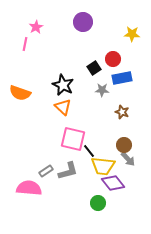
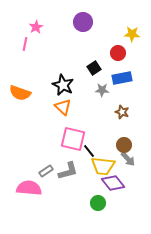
red circle: moved 5 px right, 6 px up
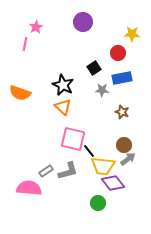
gray arrow: rotated 84 degrees counterclockwise
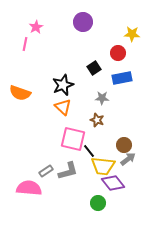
black star: rotated 25 degrees clockwise
gray star: moved 8 px down
brown star: moved 25 px left, 8 px down
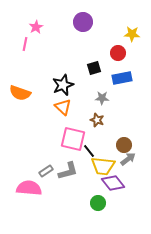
black square: rotated 16 degrees clockwise
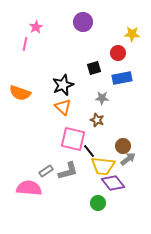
brown circle: moved 1 px left, 1 px down
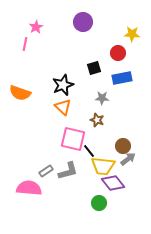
green circle: moved 1 px right
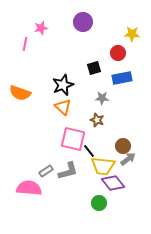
pink star: moved 5 px right, 1 px down; rotated 16 degrees clockwise
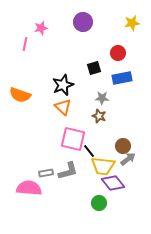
yellow star: moved 11 px up; rotated 14 degrees counterclockwise
orange semicircle: moved 2 px down
brown star: moved 2 px right, 4 px up
gray rectangle: moved 2 px down; rotated 24 degrees clockwise
